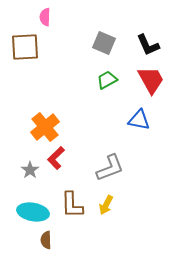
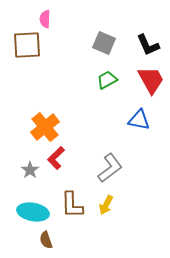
pink semicircle: moved 2 px down
brown square: moved 2 px right, 2 px up
gray L-shape: rotated 16 degrees counterclockwise
brown semicircle: rotated 18 degrees counterclockwise
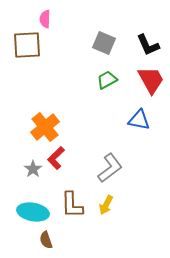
gray star: moved 3 px right, 1 px up
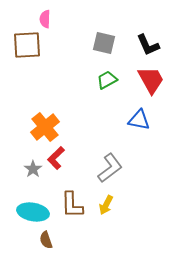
gray square: rotated 10 degrees counterclockwise
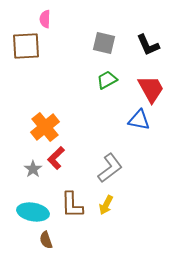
brown square: moved 1 px left, 1 px down
red trapezoid: moved 9 px down
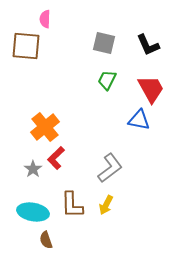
brown square: rotated 8 degrees clockwise
green trapezoid: rotated 35 degrees counterclockwise
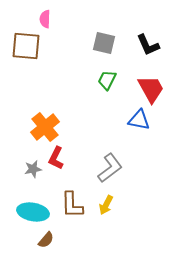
red L-shape: rotated 20 degrees counterclockwise
gray star: rotated 24 degrees clockwise
brown semicircle: rotated 120 degrees counterclockwise
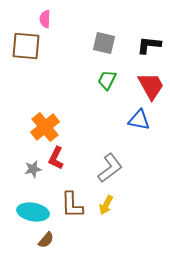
black L-shape: moved 1 px right; rotated 120 degrees clockwise
red trapezoid: moved 3 px up
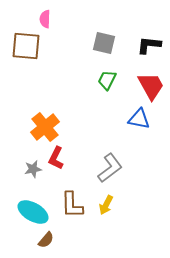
blue triangle: moved 1 px up
cyan ellipse: rotated 20 degrees clockwise
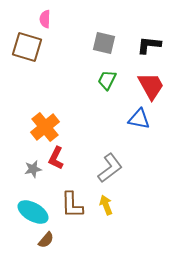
brown square: moved 1 px right, 1 px down; rotated 12 degrees clockwise
yellow arrow: rotated 132 degrees clockwise
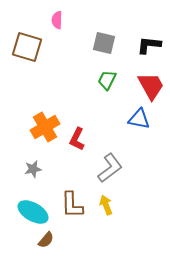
pink semicircle: moved 12 px right, 1 px down
orange cross: rotated 8 degrees clockwise
red L-shape: moved 21 px right, 19 px up
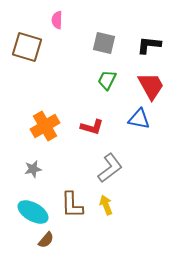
orange cross: moved 1 px up
red L-shape: moved 15 px right, 12 px up; rotated 100 degrees counterclockwise
